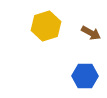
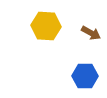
yellow hexagon: rotated 20 degrees clockwise
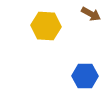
brown arrow: moved 19 px up
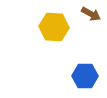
yellow hexagon: moved 8 px right, 1 px down
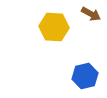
blue hexagon: rotated 15 degrees counterclockwise
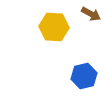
blue hexagon: moved 1 px left
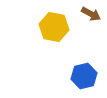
yellow hexagon: rotated 8 degrees clockwise
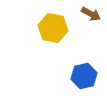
yellow hexagon: moved 1 px left, 1 px down
